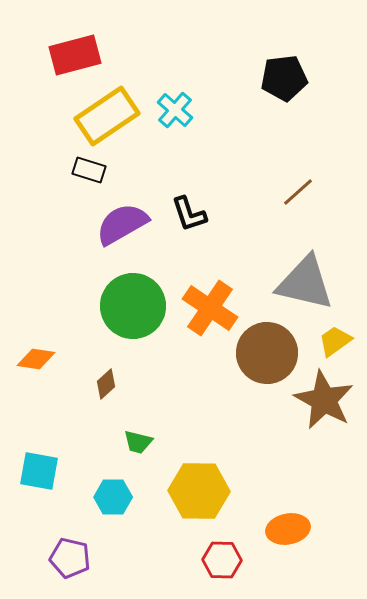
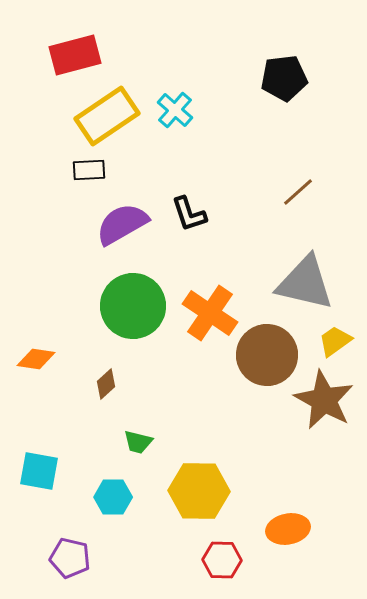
black rectangle: rotated 20 degrees counterclockwise
orange cross: moved 5 px down
brown circle: moved 2 px down
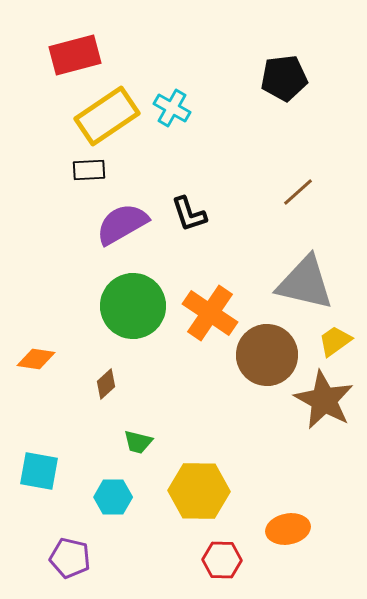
cyan cross: moved 3 px left, 2 px up; rotated 12 degrees counterclockwise
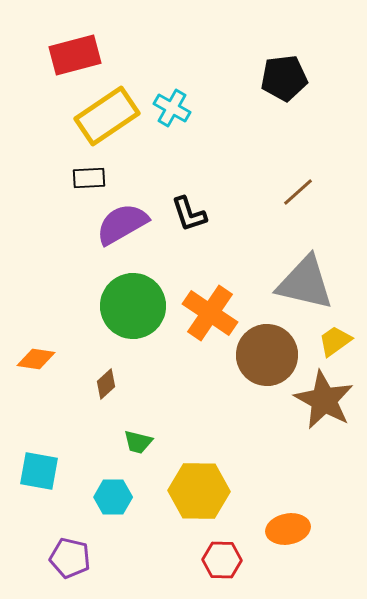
black rectangle: moved 8 px down
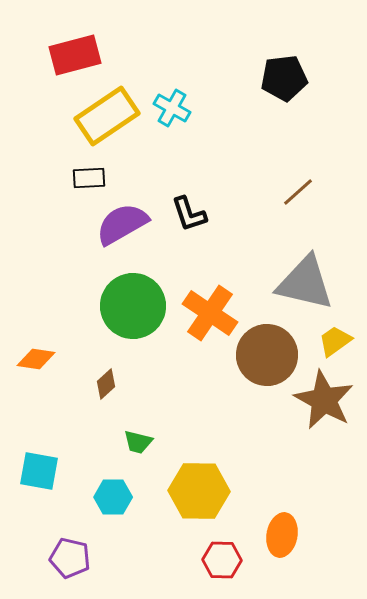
orange ellipse: moved 6 px left, 6 px down; rotated 69 degrees counterclockwise
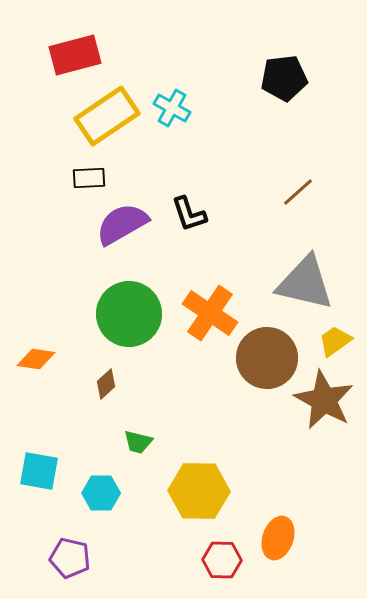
green circle: moved 4 px left, 8 px down
brown circle: moved 3 px down
cyan hexagon: moved 12 px left, 4 px up
orange ellipse: moved 4 px left, 3 px down; rotated 9 degrees clockwise
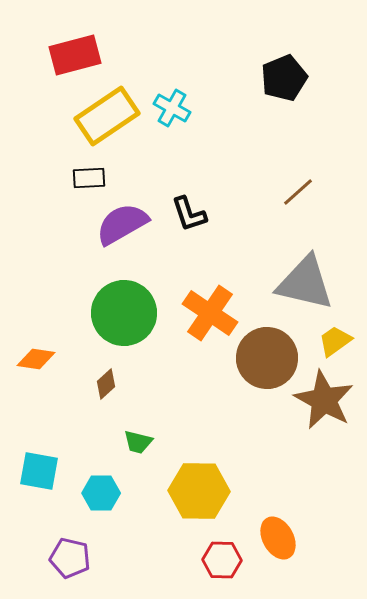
black pentagon: rotated 15 degrees counterclockwise
green circle: moved 5 px left, 1 px up
orange ellipse: rotated 48 degrees counterclockwise
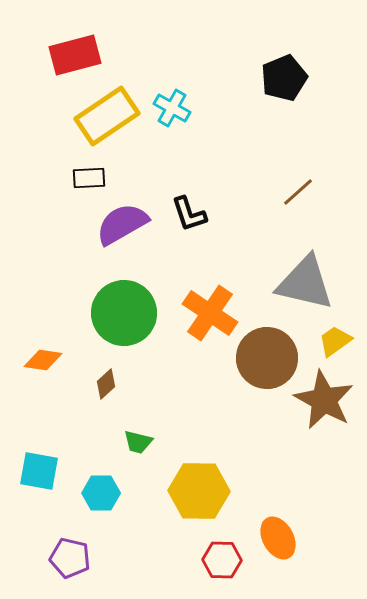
orange diamond: moved 7 px right, 1 px down
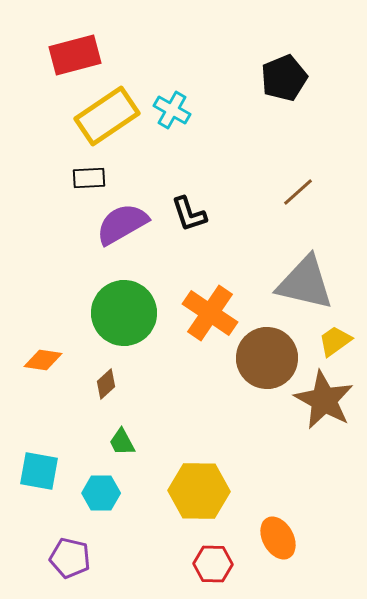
cyan cross: moved 2 px down
green trapezoid: moved 16 px left; rotated 48 degrees clockwise
red hexagon: moved 9 px left, 4 px down
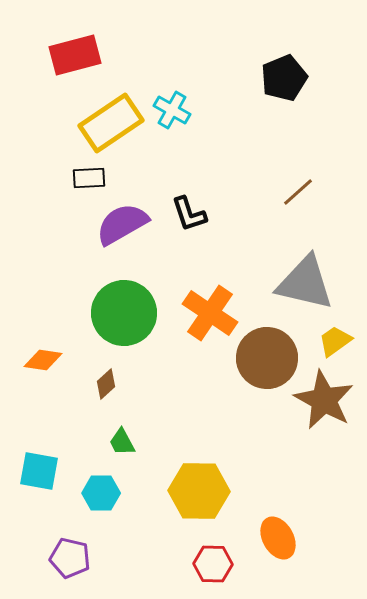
yellow rectangle: moved 4 px right, 7 px down
